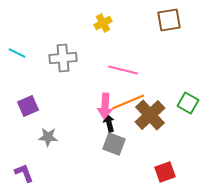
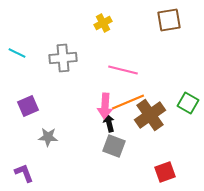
brown cross: rotated 8 degrees clockwise
gray square: moved 2 px down
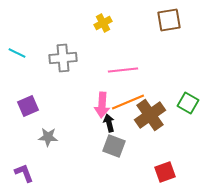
pink line: rotated 20 degrees counterclockwise
pink arrow: moved 3 px left, 1 px up
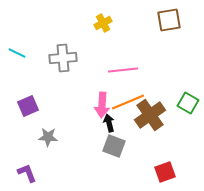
purple L-shape: moved 3 px right
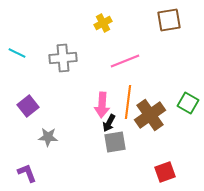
pink line: moved 2 px right, 9 px up; rotated 16 degrees counterclockwise
orange line: rotated 60 degrees counterclockwise
purple square: rotated 15 degrees counterclockwise
black arrow: rotated 138 degrees counterclockwise
gray square: moved 1 px right, 4 px up; rotated 30 degrees counterclockwise
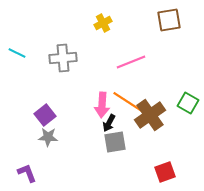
pink line: moved 6 px right, 1 px down
orange line: rotated 64 degrees counterclockwise
purple square: moved 17 px right, 9 px down
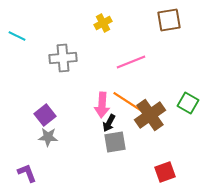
cyan line: moved 17 px up
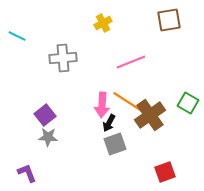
gray square: moved 2 px down; rotated 10 degrees counterclockwise
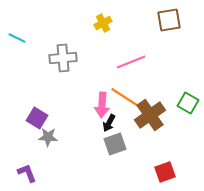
cyan line: moved 2 px down
orange line: moved 2 px left, 4 px up
purple square: moved 8 px left, 3 px down; rotated 20 degrees counterclockwise
